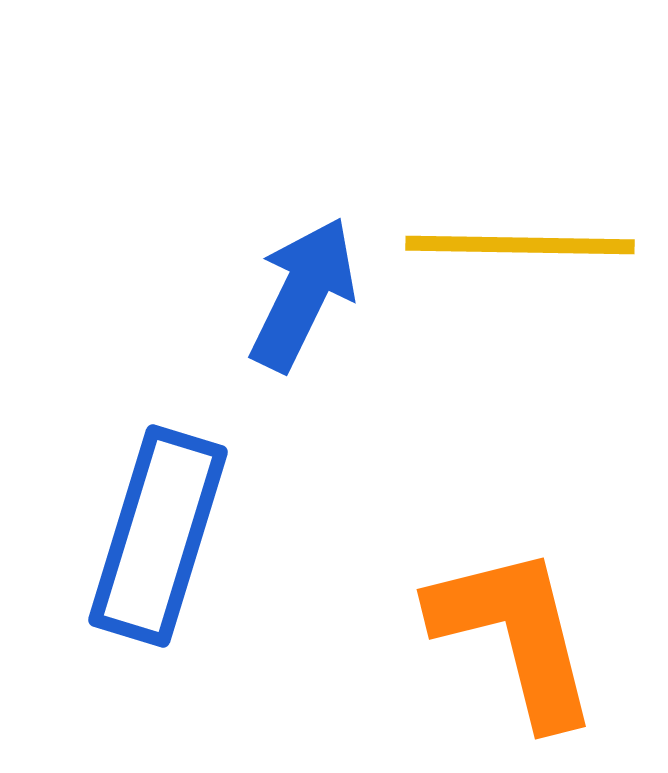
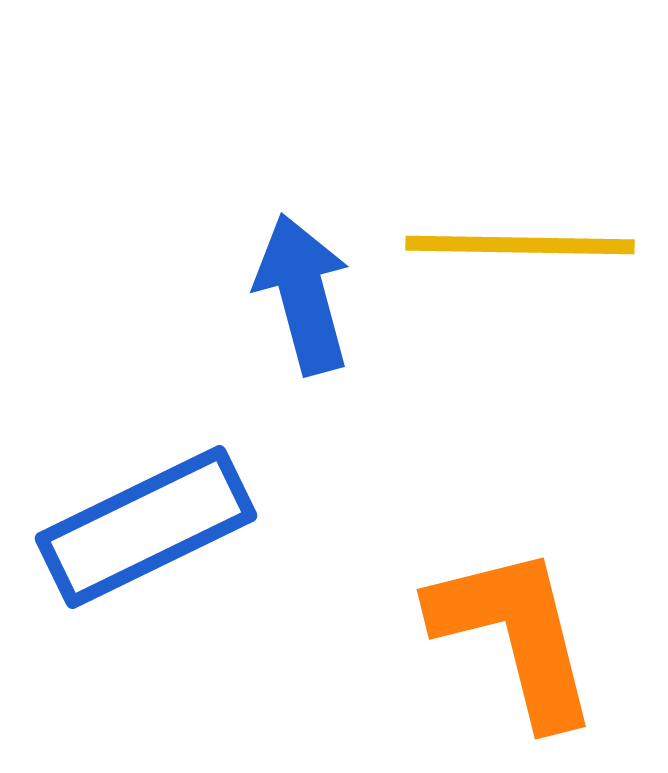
blue arrow: rotated 41 degrees counterclockwise
blue rectangle: moved 12 px left, 9 px up; rotated 47 degrees clockwise
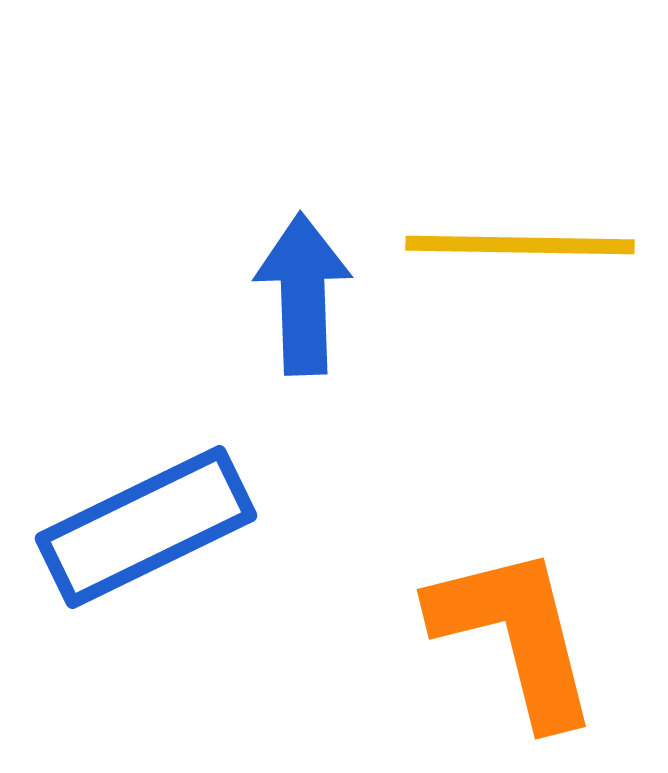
blue arrow: rotated 13 degrees clockwise
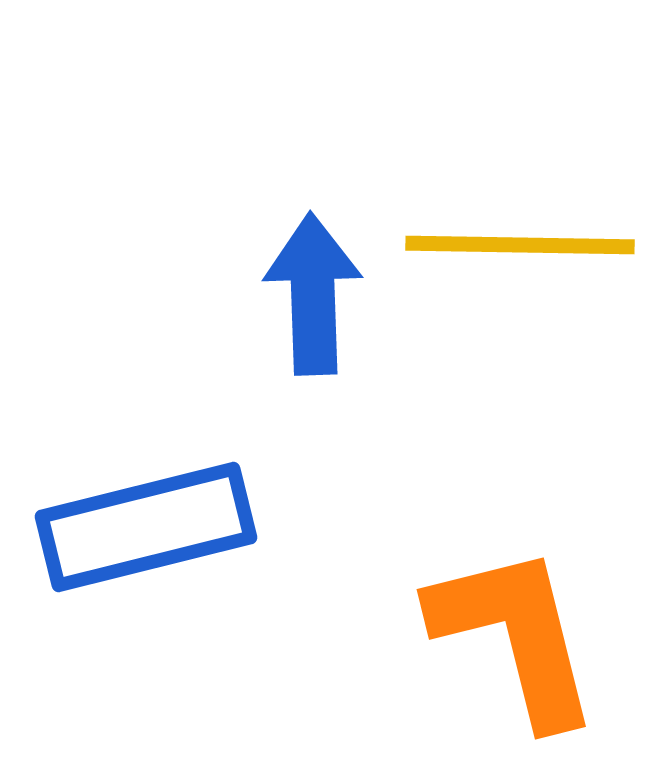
blue arrow: moved 10 px right
blue rectangle: rotated 12 degrees clockwise
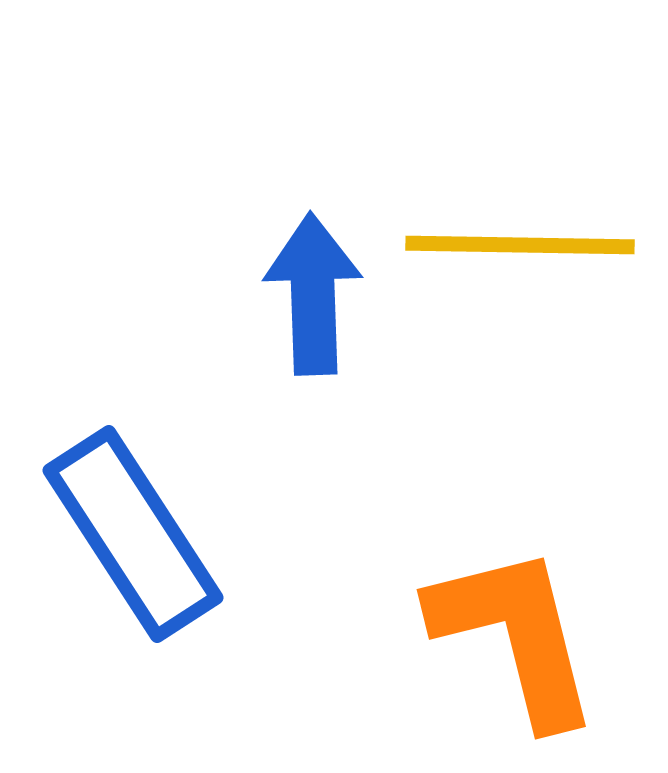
blue rectangle: moved 13 px left, 7 px down; rotated 71 degrees clockwise
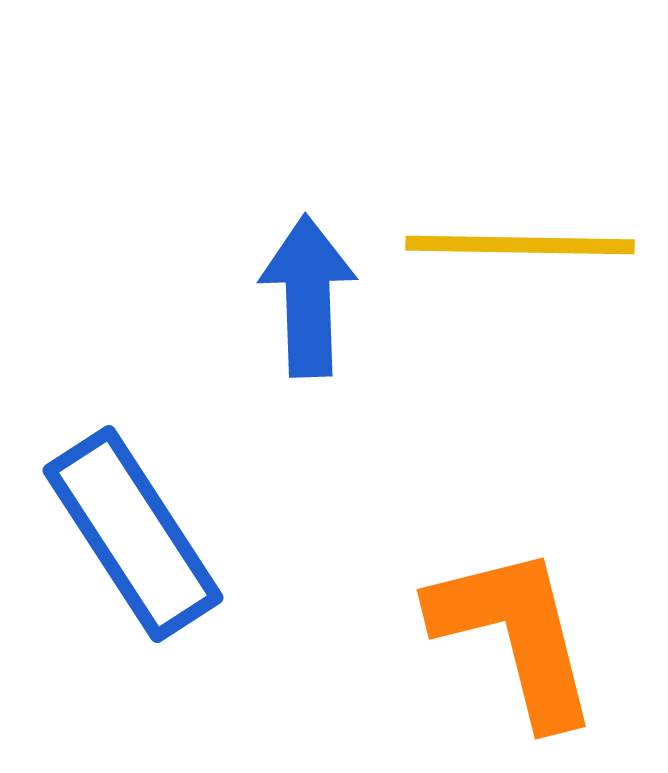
blue arrow: moved 5 px left, 2 px down
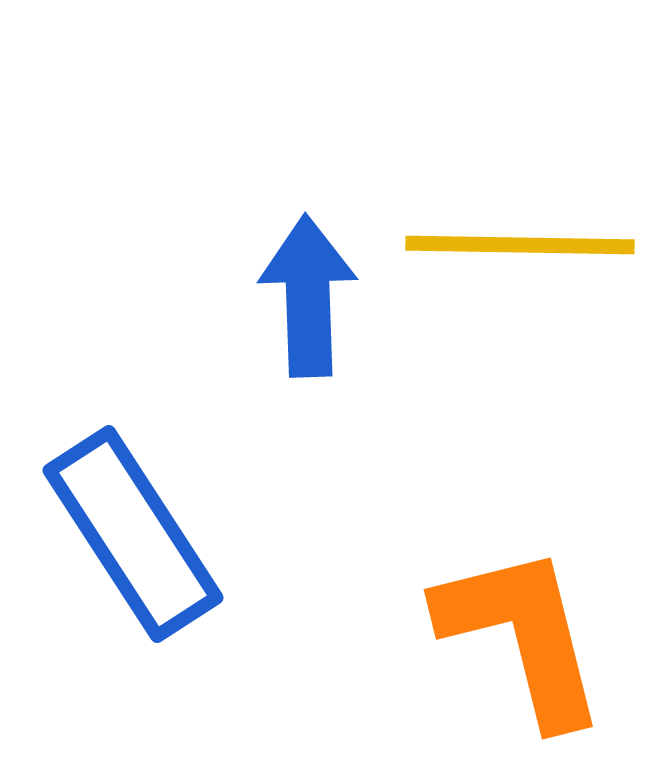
orange L-shape: moved 7 px right
